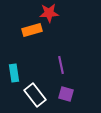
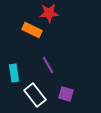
orange rectangle: rotated 42 degrees clockwise
purple line: moved 13 px left; rotated 18 degrees counterclockwise
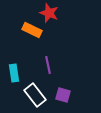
red star: rotated 24 degrees clockwise
purple line: rotated 18 degrees clockwise
purple square: moved 3 px left, 1 px down
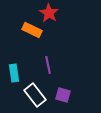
red star: rotated 12 degrees clockwise
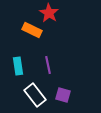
cyan rectangle: moved 4 px right, 7 px up
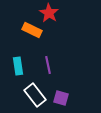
purple square: moved 2 px left, 3 px down
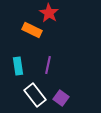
purple line: rotated 24 degrees clockwise
purple square: rotated 21 degrees clockwise
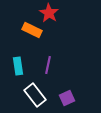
purple square: moved 6 px right; rotated 28 degrees clockwise
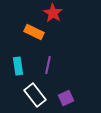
red star: moved 4 px right
orange rectangle: moved 2 px right, 2 px down
purple square: moved 1 px left
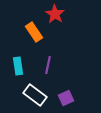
red star: moved 2 px right, 1 px down
orange rectangle: rotated 30 degrees clockwise
white rectangle: rotated 15 degrees counterclockwise
